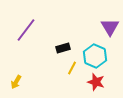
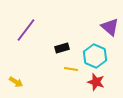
purple triangle: rotated 18 degrees counterclockwise
black rectangle: moved 1 px left
yellow line: moved 1 px left, 1 px down; rotated 72 degrees clockwise
yellow arrow: rotated 88 degrees counterclockwise
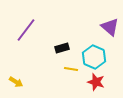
cyan hexagon: moved 1 px left, 1 px down
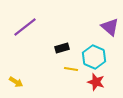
purple line: moved 1 px left, 3 px up; rotated 15 degrees clockwise
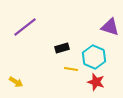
purple triangle: rotated 24 degrees counterclockwise
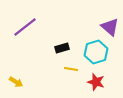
purple triangle: rotated 24 degrees clockwise
cyan hexagon: moved 2 px right, 5 px up; rotated 20 degrees clockwise
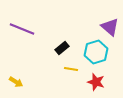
purple line: moved 3 px left, 2 px down; rotated 60 degrees clockwise
black rectangle: rotated 24 degrees counterclockwise
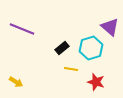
cyan hexagon: moved 5 px left, 4 px up
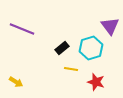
purple triangle: moved 1 px up; rotated 12 degrees clockwise
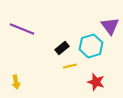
cyan hexagon: moved 2 px up
yellow line: moved 1 px left, 3 px up; rotated 24 degrees counterclockwise
yellow arrow: rotated 48 degrees clockwise
